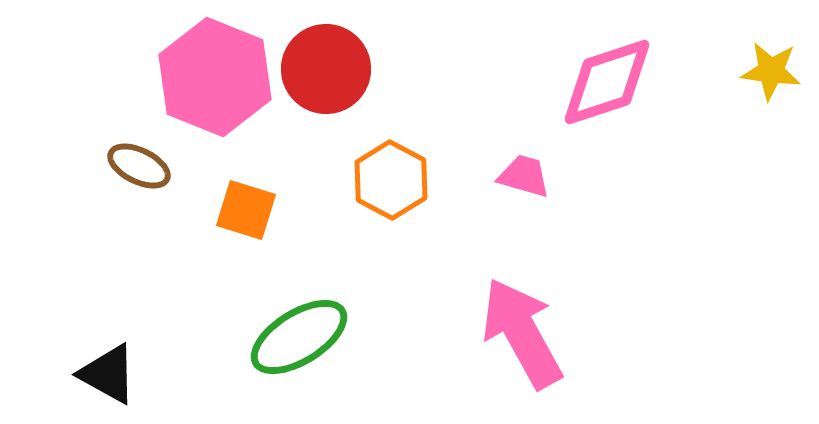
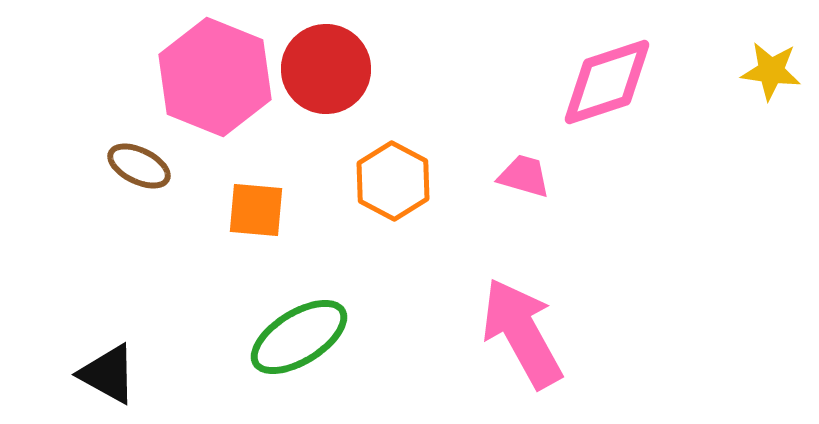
orange hexagon: moved 2 px right, 1 px down
orange square: moved 10 px right; rotated 12 degrees counterclockwise
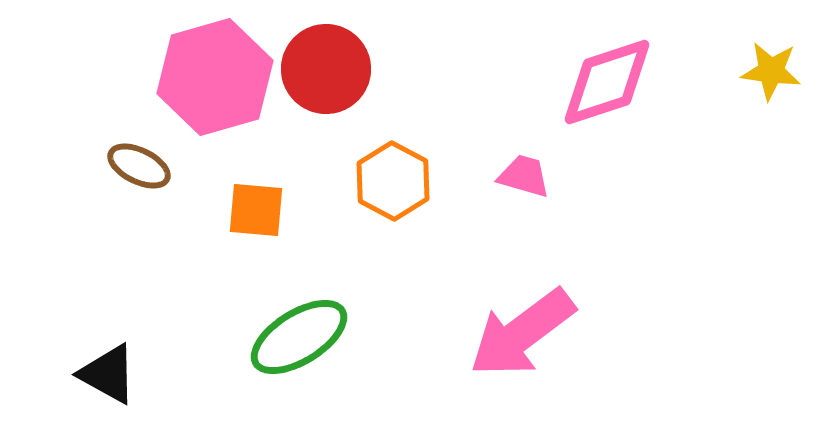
pink hexagon: rotated 22 degrees clockwise
pink arrow: rotated 98 degrees counterclockwise
